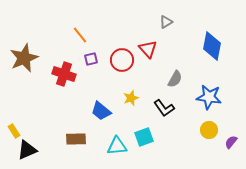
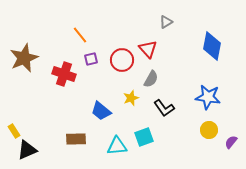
gray semicircle: moved 24 px left
blue star: moved 1 px left
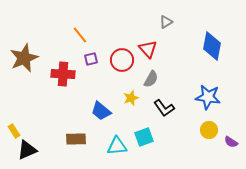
red cross: moved 1 px left; rotated 15 degrees counterclockwise
purple semicircle: rotated 96 degrees counterclockwise
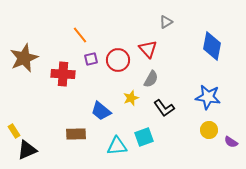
red circle: moved 4 px left
brown rectangle: moved 5 px up
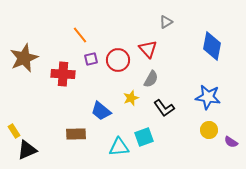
cyan triangle: moved 2 px right, 1 px down
